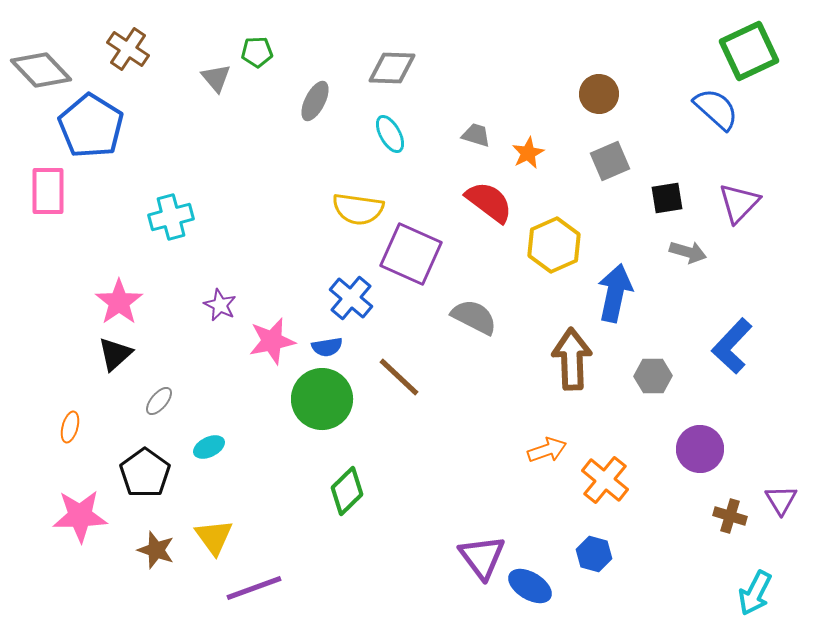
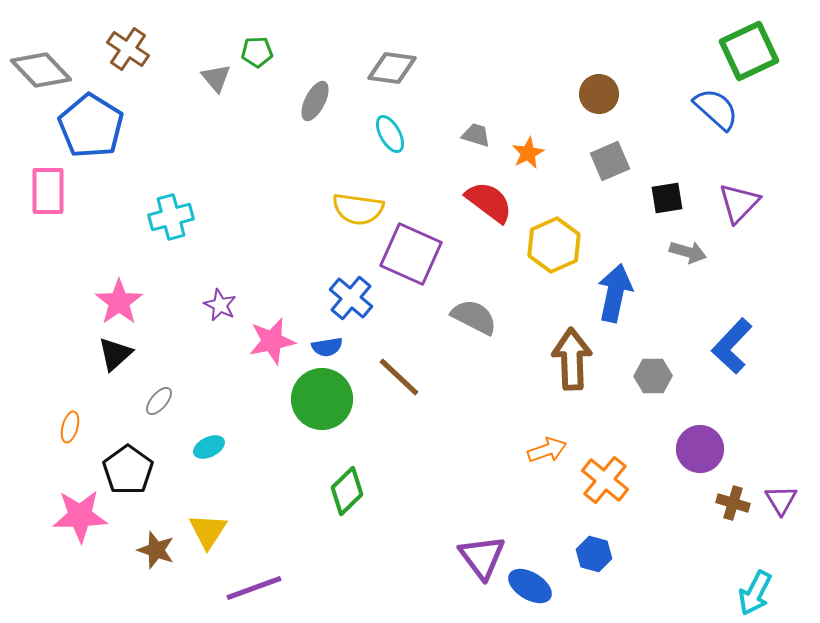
gray diamond at (392, 68): rotated 6 degrees clockwise
black pentagon at (145, 473): moved 17 px left, 3 px up
brown cross at (730, 516): moved 3 px right, 13 px up
yellow triangle at (214, 537): moved 6 px left, 6 px up; rotated 9 degrees clockwise
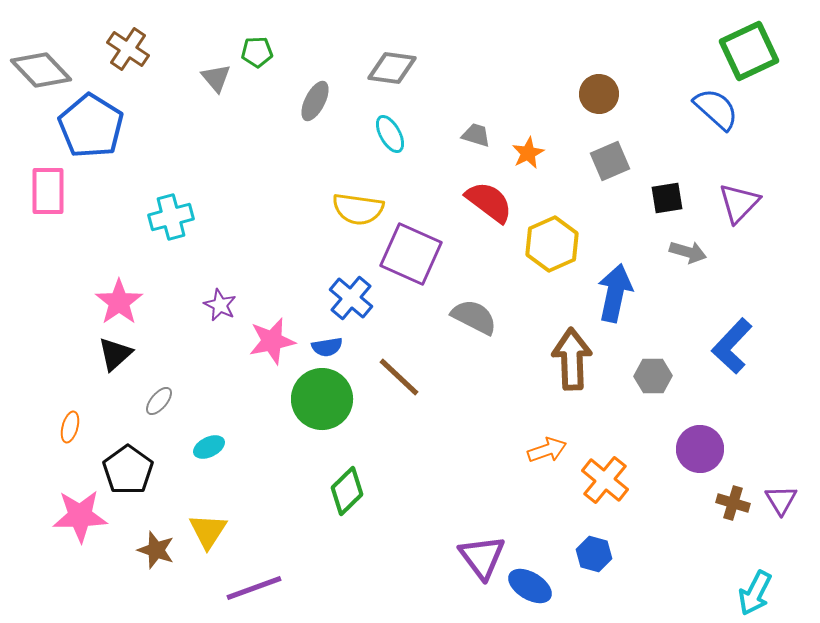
yellow hexagon at (554, 245): moved 2 px left, 1 px up
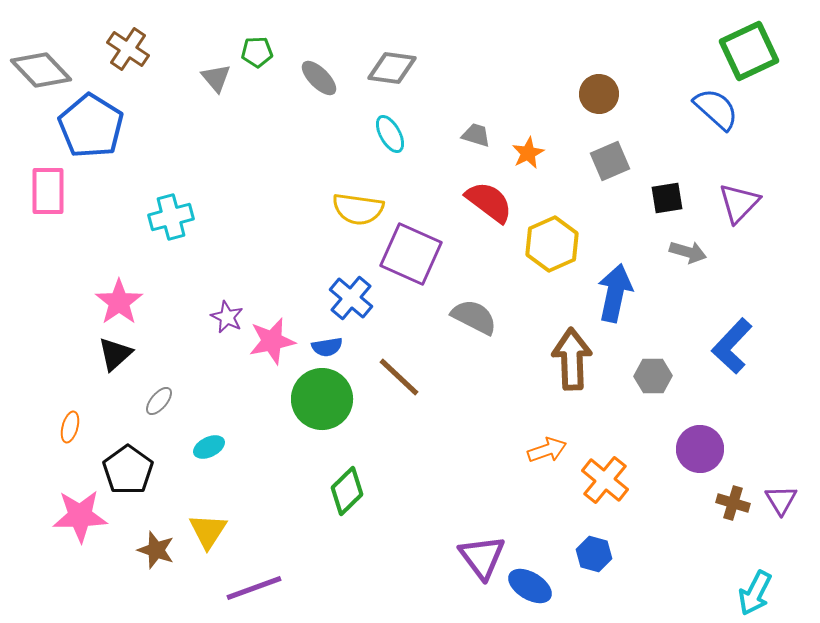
gray ellipse at (315, 101): moved 4 px right, 23 px up; rotated 72 degrees counterclockwise
purple star at (220, 305): moved 7 px right, 12 px down
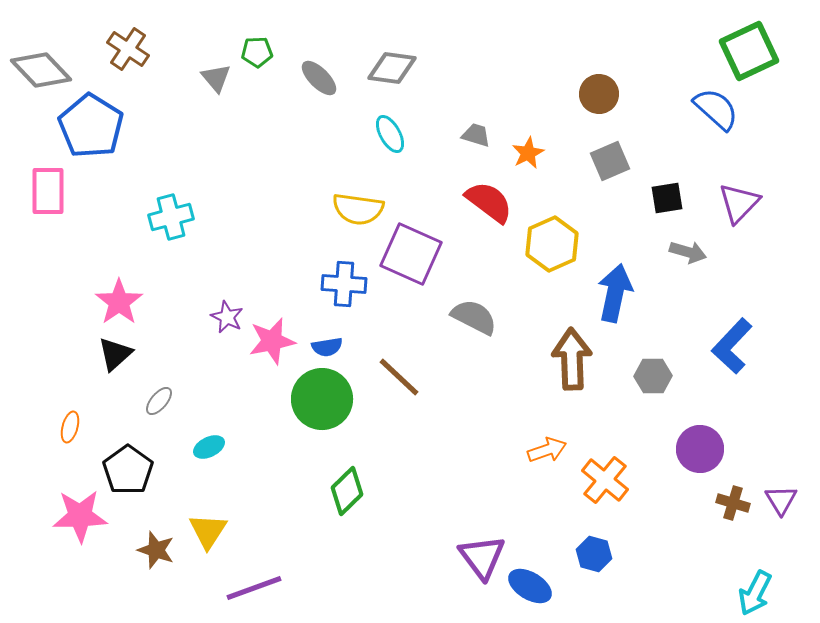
blue cross at (351, 298): moved 7 px left, 14 px up; rotated 36 degrees counterclockwise
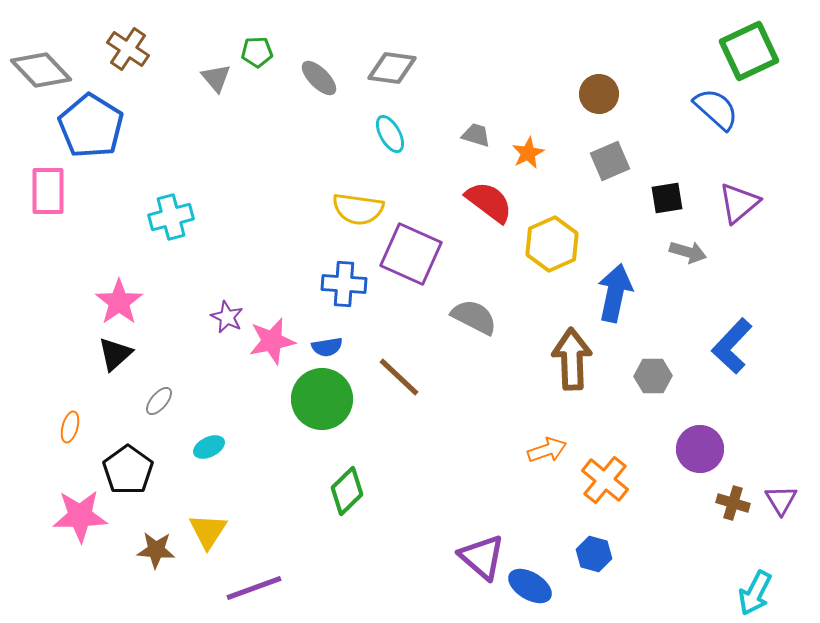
purple triangle at (739, 203): rotated 6 degrees clockwise
brown star at (156, 550): rotated 15 degrees counterclockwise
purple triangle at (482, 557): rotated 12 degrees counterclockwise
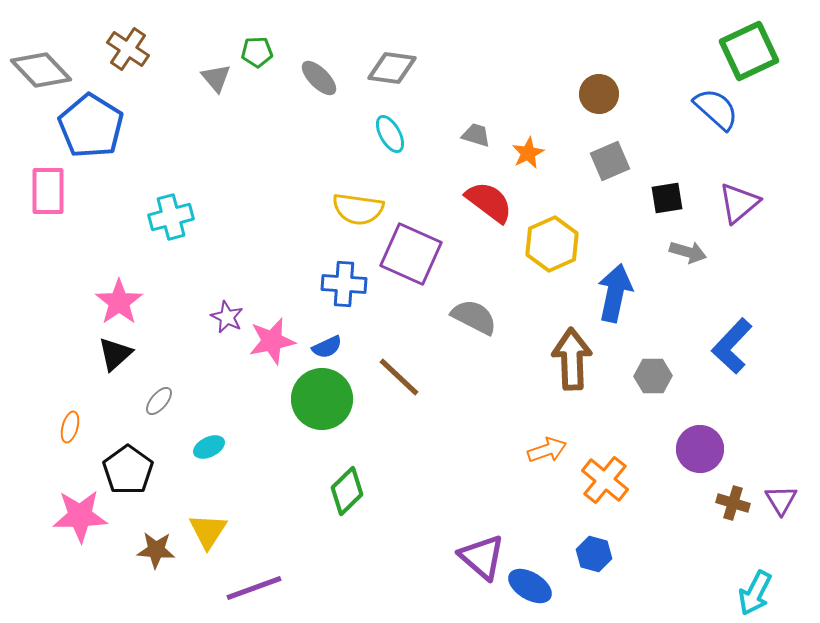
blue semicircle at (327, 347): rotated 16 degrees counterclockwise
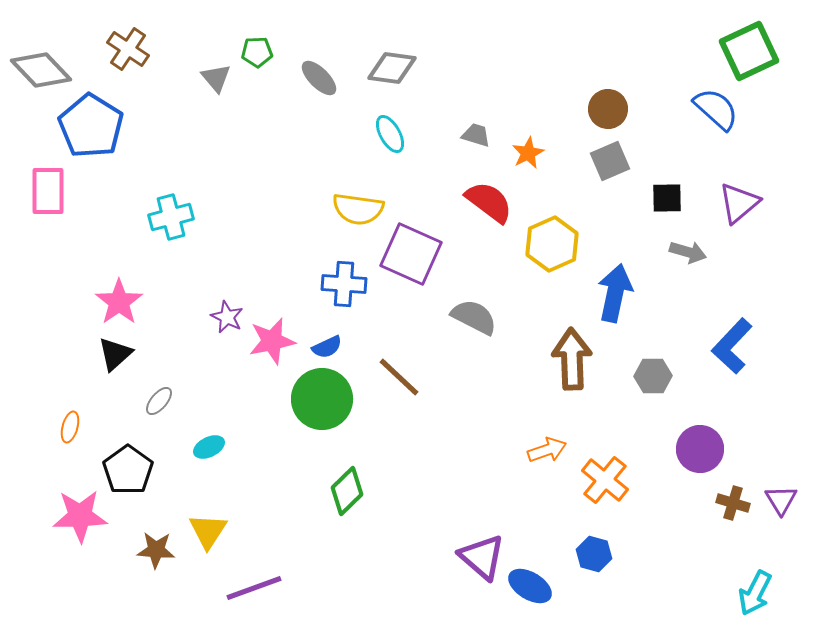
brown circle at (599, 94): moved 9 px right, 15 px down
black square at (667, 198): rotated 8 degrees clockwise
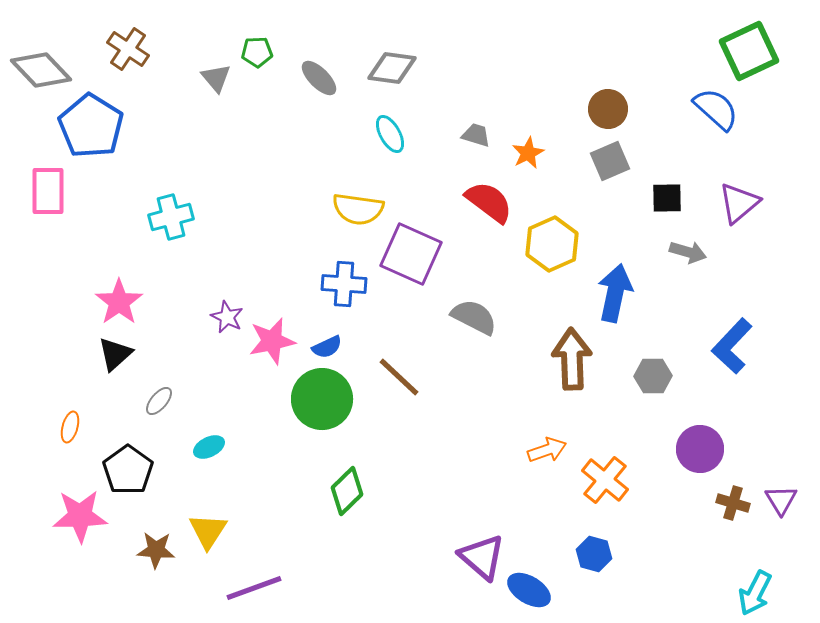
blue ellipse at (530, 586): moved 1 px left, 4 px down
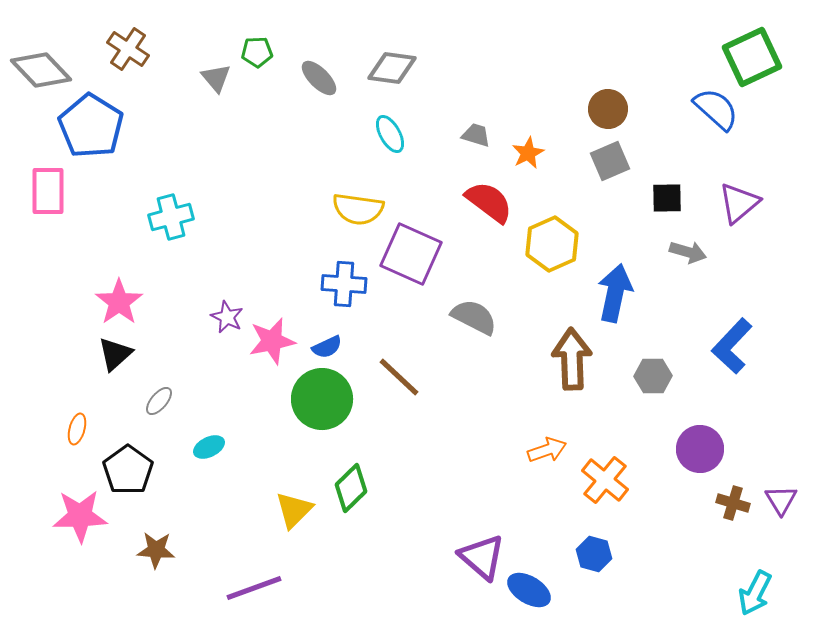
green square at (749, 51): moved 3 px right, 6 px down
orange ellipse at (70, 427): moved 7 px right, 2 px down
green diamond at (347, 491): moved 4 px right, 3 px up
yellow triangle at (208, 531): moved 86 px right, 21 px up; rotated 12 degrees clockwise
